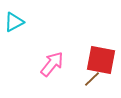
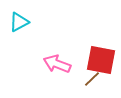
cyan triangle: moved 5 px right
pink arrow: moved 5 px right; rotated 108 degrees counterclockwise
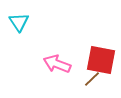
cyan triangle: rotated 35 degrees counterclockwise
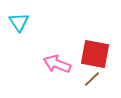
red square: moved 6 px left, 6 px up
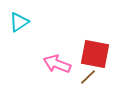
cyan triangle: rotated 30 degrees clockwise
brown line: moved 4 px left, 2 px up
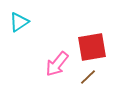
red square: moved 3 px left, 7 px up; rotated 20 degrees counterclockwise
pink arrow: rotated 72 degrees counterclockwise
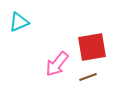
cyan triangle: rotated 10 degrees clockwise
brown line: rotated 24 degrees clockwise
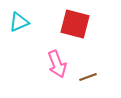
red square: moved 17 px left, 23 px up; rotated 24 degrees clockwise
pink arrow: rotated 60 degrees counterclockwise
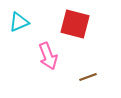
pink arrow: moved 9 px left, 8 px up
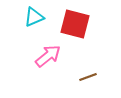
cyan triangle: moved 15 px right, 5 px up
pink arrow: rotated 108 degrees counterclockwise
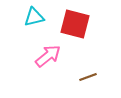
cyan triangle: rotated 10 degrees clockwise
